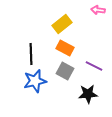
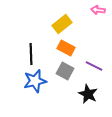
orange rectangle: moved 1 px right
black star: rotated 30 degrees clockwise
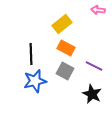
black star: moved 4 px right
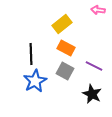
blue star: rotated 15 degrees counterclockwise
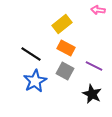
black line: rotated 55 degrees counterclockwise
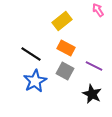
pink arrow: rotated 48 degrees clockwise
yellow rectangle: moved 3 px up
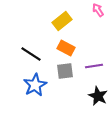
purple line: rotated 36 degrees counterclockwise
gray square: rotated 36 degrees counterclockwise
blue star: moved 4 px down
black star: moved 6 px right, 2 px down
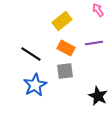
purple line: moved 23 px up
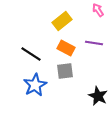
purple line: rotated 18 degrees clockwise
